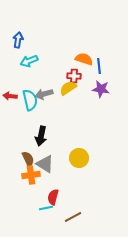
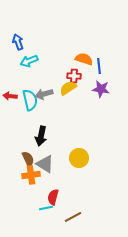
blue arrow: moved 2 px down; rotated 28 degrees counterclockwise
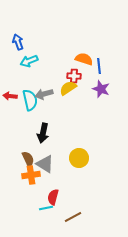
purple star: rotated 12 degrees clockwise
black arrow: moved 2 px right, 3 px up
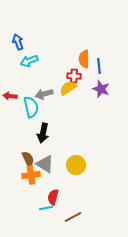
orange semicircle: rotated 108 degrees counterclockwise
cyan semicircle: moved 1 px right, 7 px down
yellow circle: moved 3 px left, 7 px down
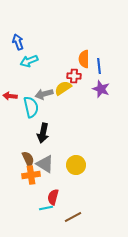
yellow semicircle: moved 5 px left
